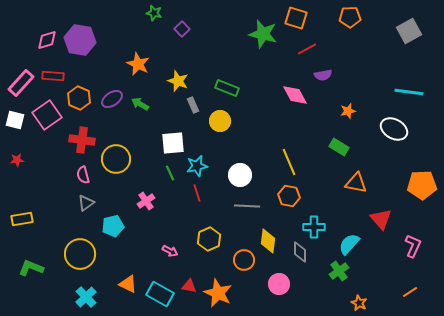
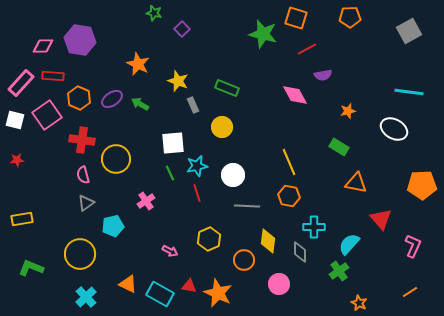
pink diamond at (47, 40): moved 4 px left, 6 px down; rotated 15 degrees clockwise
yellow circle at (220, 121): moved 2 px right, 6 px down
white circle at (240, 175): moved 7 px left
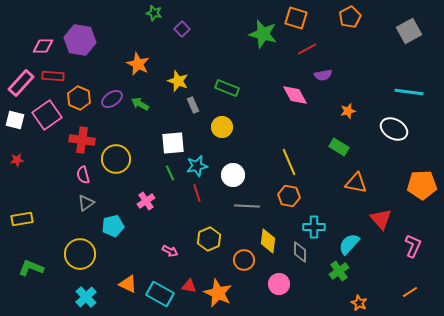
orange pentagon at (350, 17): rotated 25 degrees counterclockwise
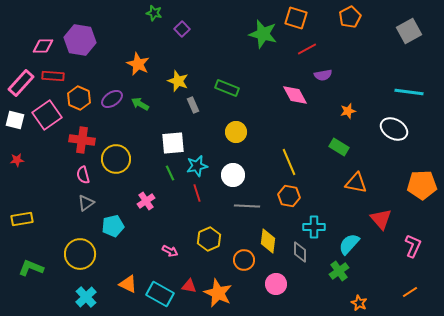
yellow circle at (222, 127): moved 14 px right, 5 px down
pink circle at (279, 284): moved 3 px left
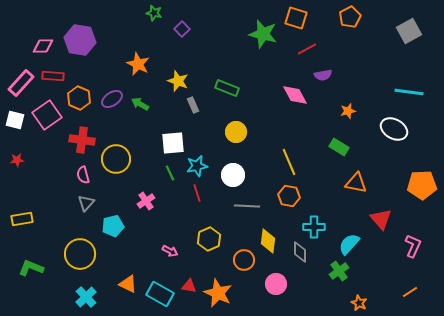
gray triangle at (86, 203): rotated 12 degrees counterclockwise
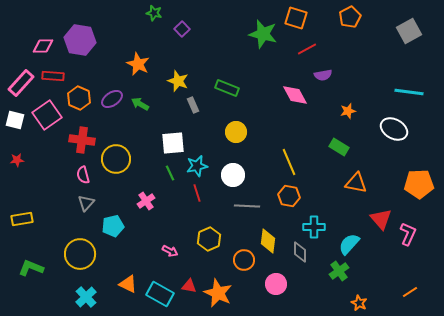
orange pentagon at (422, 185): moved 3 px left, 1 px up
pink L-shape at (413, 246): moved 5 px left, 12 px up
